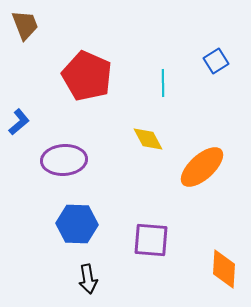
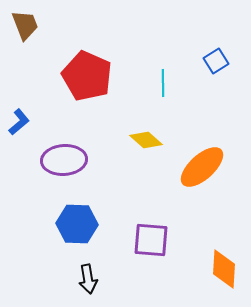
yellow diamond: moved 2 px left, 1 px down; rotated 20 degrees counterclockwise
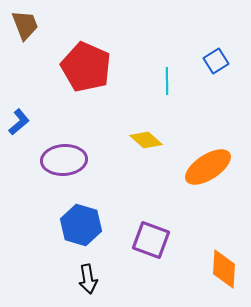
red pentagon: moved 1 px left, 9 px up
cyan line: moved 4 px right, 2 px up
orange ellipse: moved 6 px right; rotated 9 degrees clockwise
blue hexagon: moved 4 px right, 1 px down; rotated 15 degrees clockwise
purple square: rotated 15 degrees clockwise
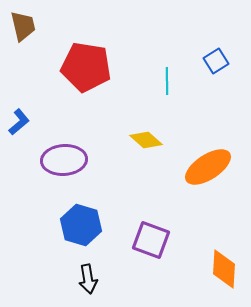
brown trapezoid: moved 2 px left, 1 px down; rotated 8 degrees clockwise
red pentagon: rotated 15 degrees counterclockwise
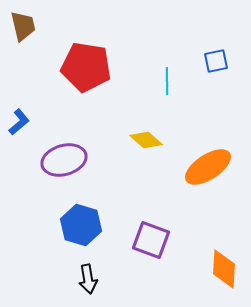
blue square: rotated 20 degrees clockwise
purple ellipse: rotated 12 degrees counterclockwise
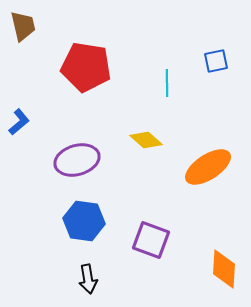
cyan line: moved 2 px down
purple ellipse: moved 13 px right
blue hexagon: moved 3 px right, 4 px up; rotated 9 degrees counterclockwise
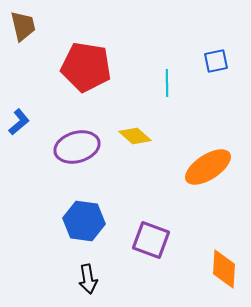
yellow diamond: moved 11 px left, 4 px up
purple ellipse: moved 13 px up
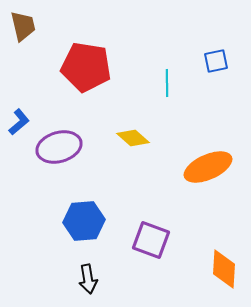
yellow diamond: moved 2 px left, 2 px down
purple ellipse: moved 18 px left
orange ellipse: rotated 9 degrees clockwise
blue hexagon: rotated 12 degrees counterclockwise
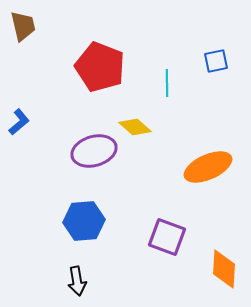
red pentagon: moved 14 px right; rotated 12 degrees clockwise
yellow diamond: moved 2 px right, 11 px up
purple ellipse: moved 35 px right, 4 px down
purple square: moved 16 px right, 3 px up
black arrow: moved 11 px left, 2 px down
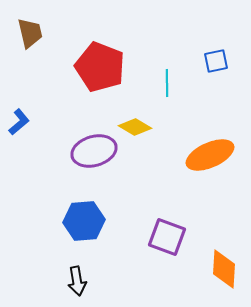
brown trapezoid: moved 7 px right, 7 px down
yellow diamond: rotated 12 degrees counterclockwise
orange ellipse: moved 2 px right, 12 px up
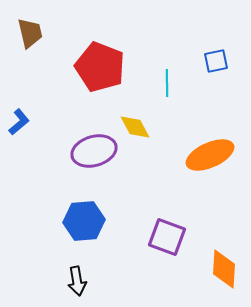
yellow diamond: rotated 32 degrees clockwise
